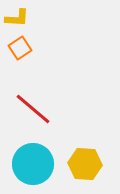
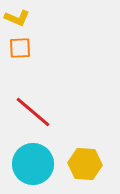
yellow L-shape: rotated 20 degrees clockwise
orange square: rotated 30 degrees clockwise
red line: moved 3 px down
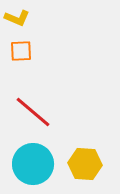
orange square: moved 1 px right, 3 px down
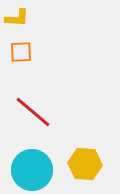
yellow L-shape: rotated 20 degrees counterclockwise
orange square: moved 1 px down
cyan circle: moved 1 px left, 6 px down
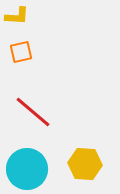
yellow L-shape: moved 2 px up
orange square: rotated 10 degrees counterclockwise
cyan circle: moved 5 px left, 1 px up
